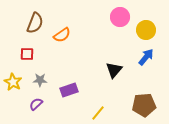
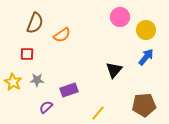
gray star: moved 3 px left
purple semicircle: moved 10 px right, 3 px down
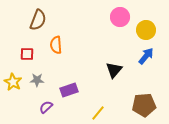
brown semicircle: moved 3 px right, 3 px up
orange semicircle: moved 6 px left, 10 px down; rotated 120 degrees clockwise
blue arrow: moved 1 px up
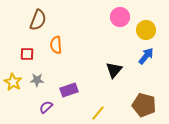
brown pentagon: rotated 20 degrees clockwise
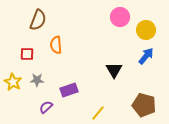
black triangle: rotated 12 degrees counterclockwise
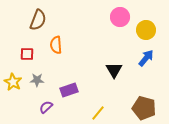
blue arrow: moved 2 px down
brown pentagon: moved 3 px down
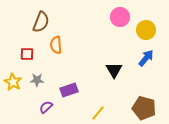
brown semicircle: moved 3 px right, 2 px down
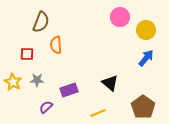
black triangle: moved 4 px left, 13 px down; rotated 18 degrees counterclockwise
brown pentagon: moved 1 px left, 1 px up; rotated 20 degrees clockwise
yellow line: rotated 28 degrees clockwise
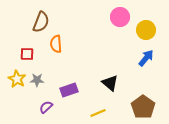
orange semicircle: moved 1 px up
yellow star: moved 4 px right, 3 px up
